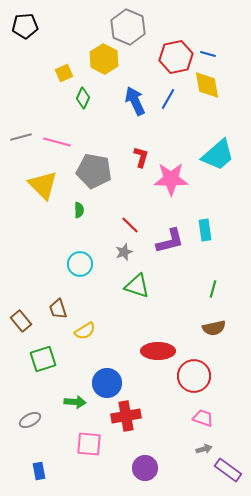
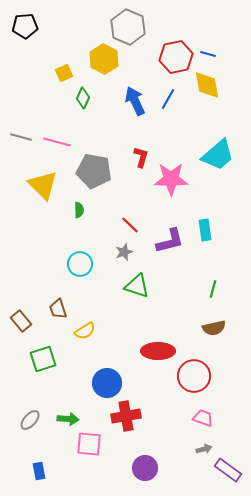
gray line at (21, 137): rotated 30 degrees clockwise
green arrow at (75, 402): moved 7 px left, 17 px down
gray ellipse at (30, 420): rotated 20 degrees counterclockwise
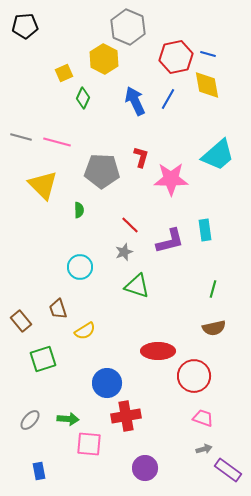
gray pentagon at (94, 171): moved 8 px right; rotated 8 degrees counterclockwise
cyan circle at (80, 264): moved 3 px down
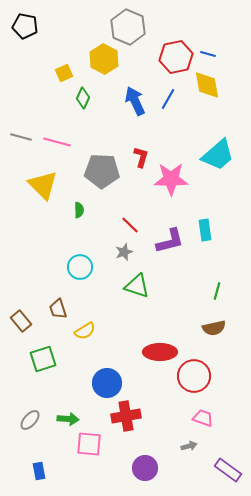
black pentagon at (25, 26): rotated 15 degrees clockwise
green line at (213, 289): moved 4 px right, 2 px down
red ellipse at (158, 351): moved 2 px right, 1 px down
gray arrow at (204, 449): moved 15 px left, 3 px up
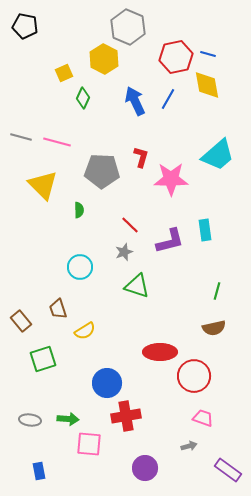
gray ellipse at (30, 420): rotated 55 degrees clockwise
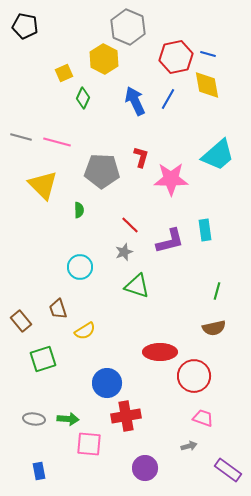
gray ellipse at (30, 420): moved 4 px right, 1 px up
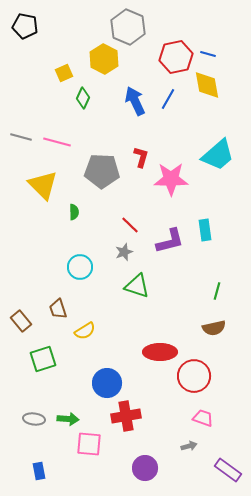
green semicircle at (79, 210): moved 5 px left, 2 px down
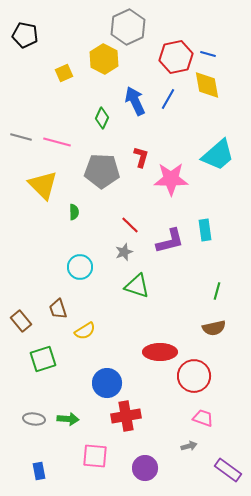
black pentagon at (25, 26): moved 9 px down
gray hexagon at (128, 27): rotated 12 degrees clockwise
green diamond at (83, 98): moved 19 px right, 20 px down
pink square at (89, 444): moved 6 px right, 12 px down
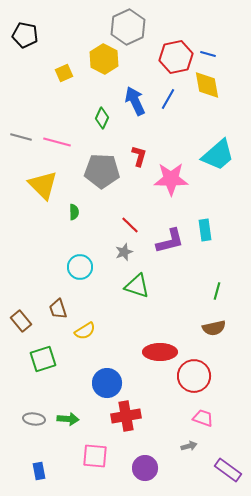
red L-shape at (141, 157): moved 2 px left, 1 px up
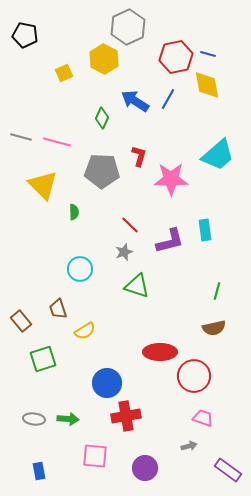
blue arrow at (135, 101): rotated 32 degrees counterclockwise
cyan circle at (80, 267): moved 2 px down
